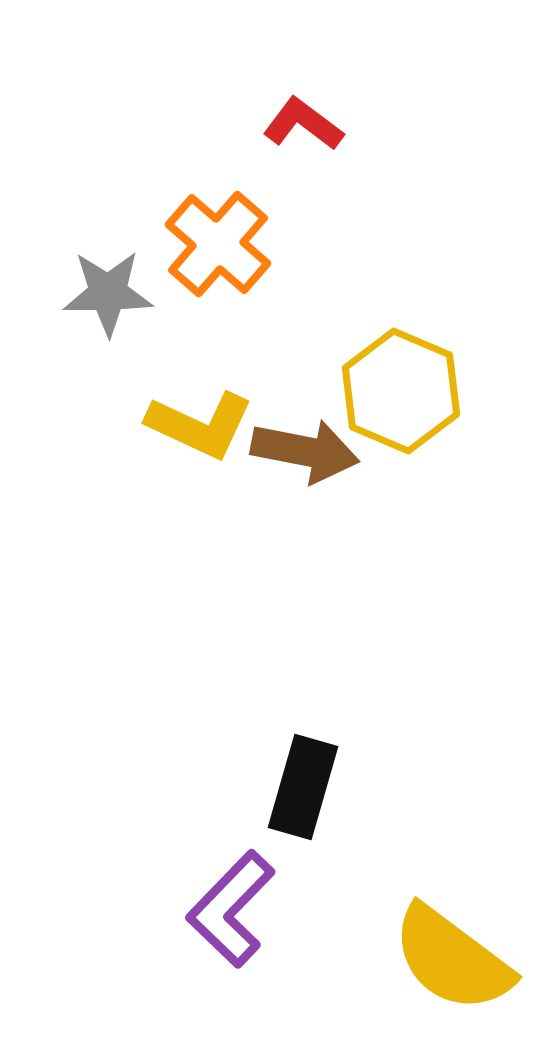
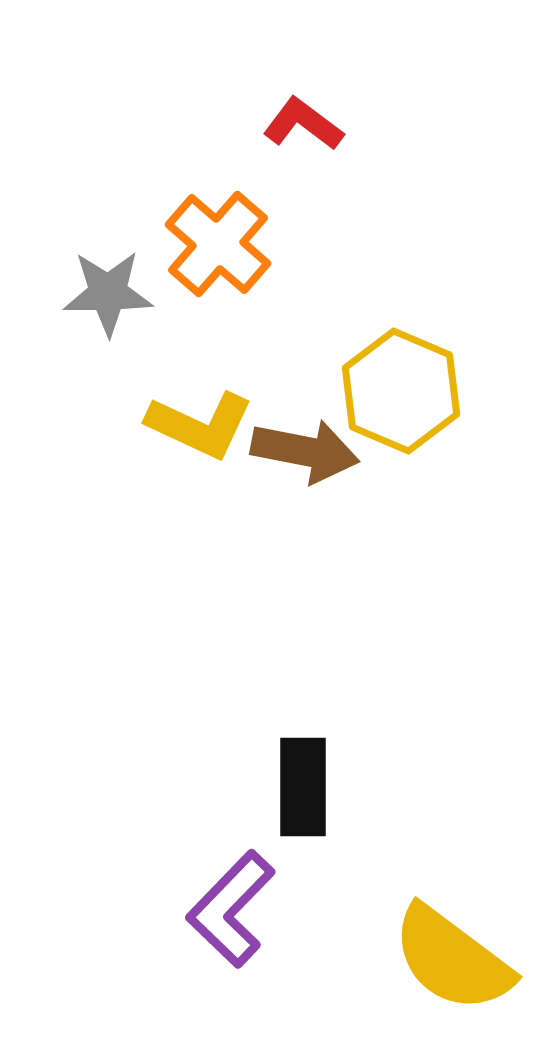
black rectangle: rotated 16 degrees counterclockwise
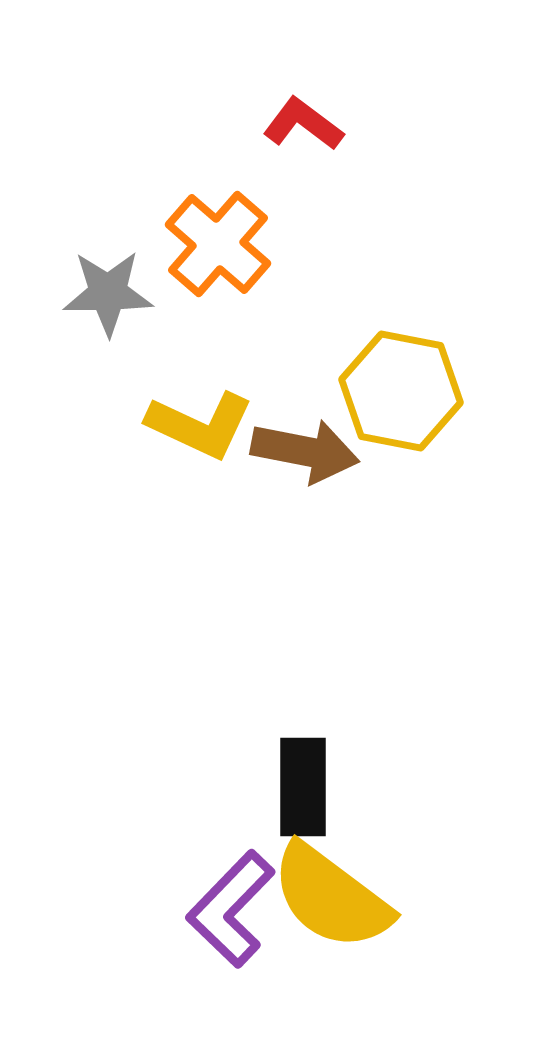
yellow hexagon: rotated 12 degrees counterclockwise
yellow semicircle: moved 121 px left, 62 px up
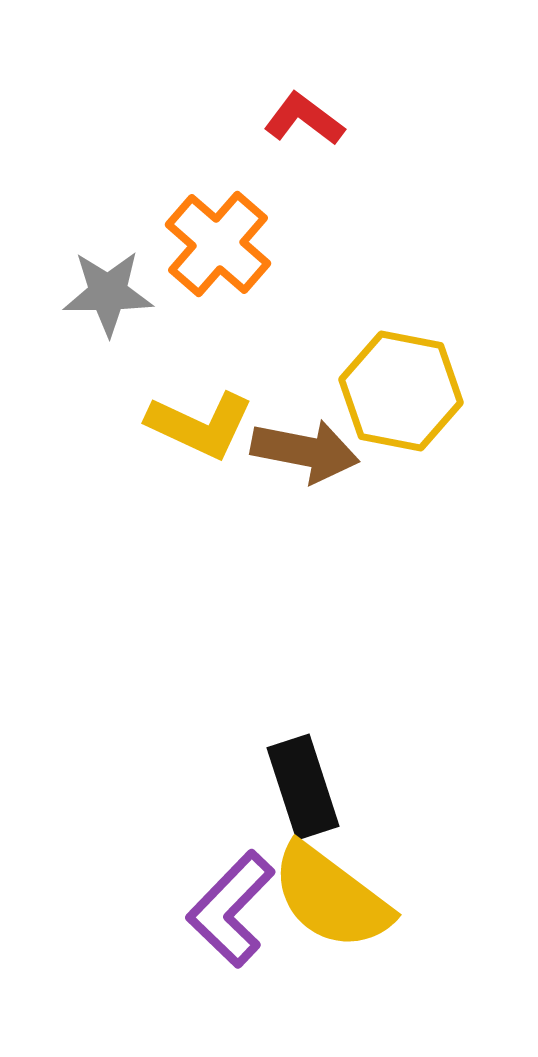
red L-shape: moved 1 px right, 5 px up
black rectangle: rotated 18 degrees counterclockwise
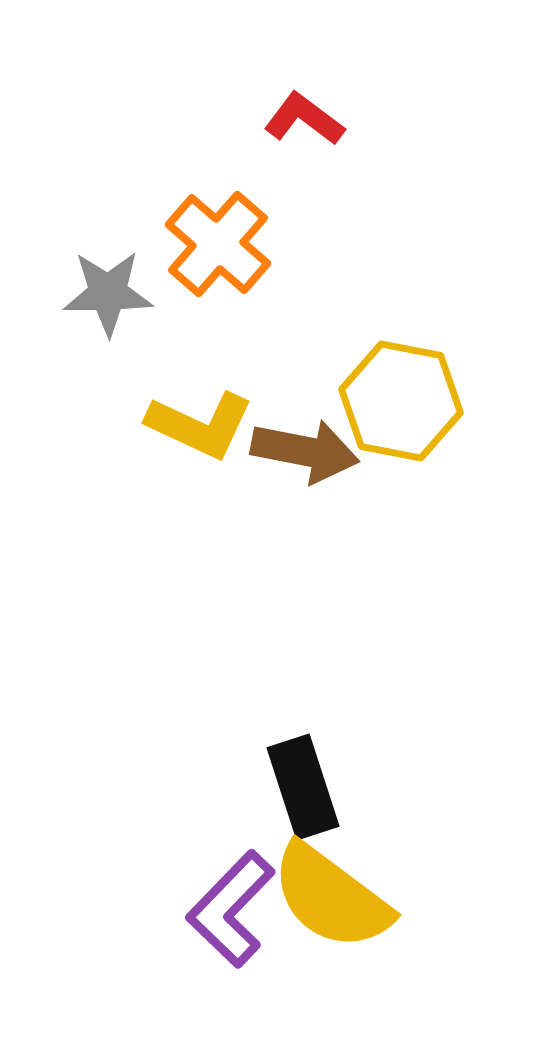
yellow hexagon: moved 10 px down
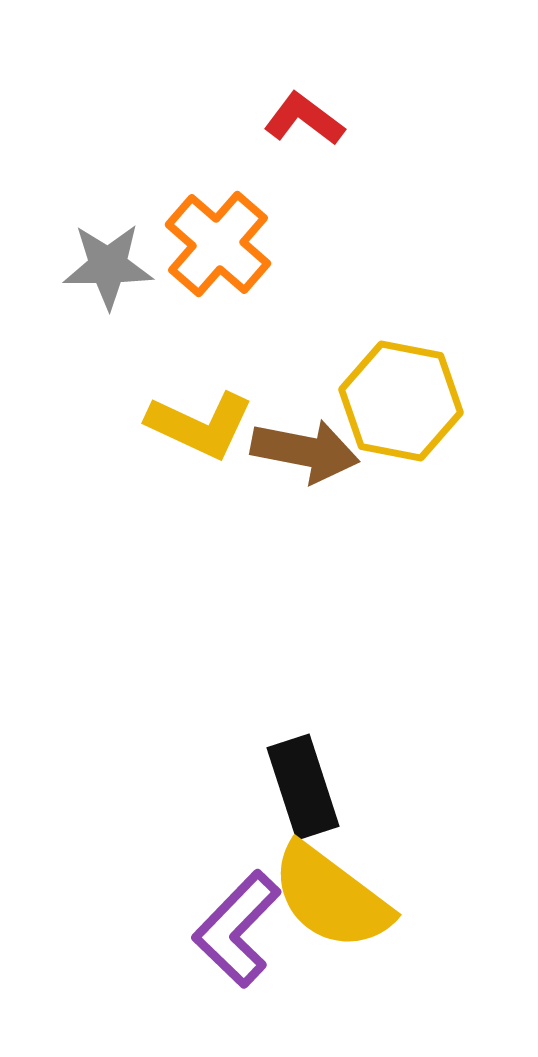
gray star: moved 27 px up
purple L-shape: moved 6 px right, 20 px down
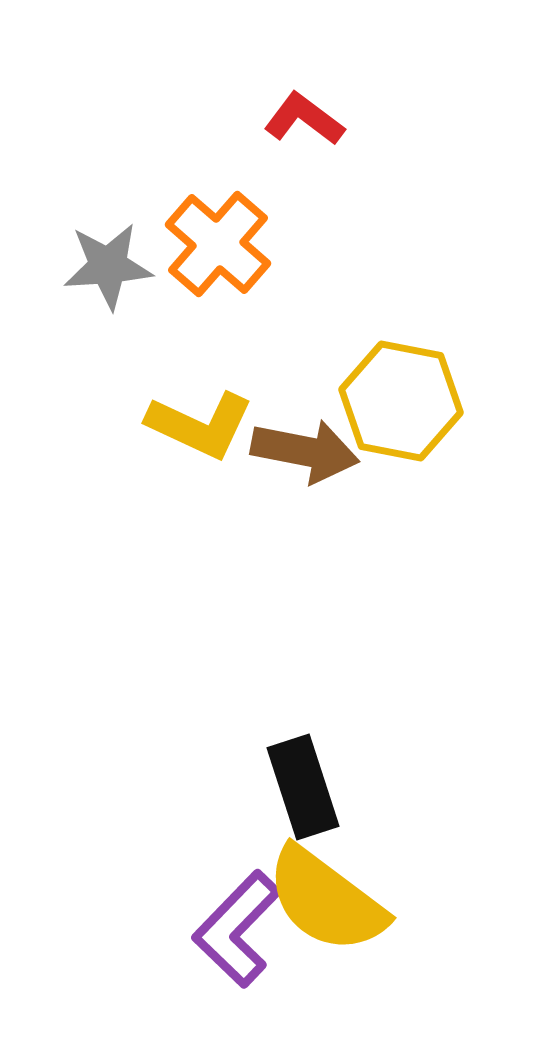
gray star: rotated 4 degrees counterclockwise
yellow semicircle: moved 5 px left, 3 px down
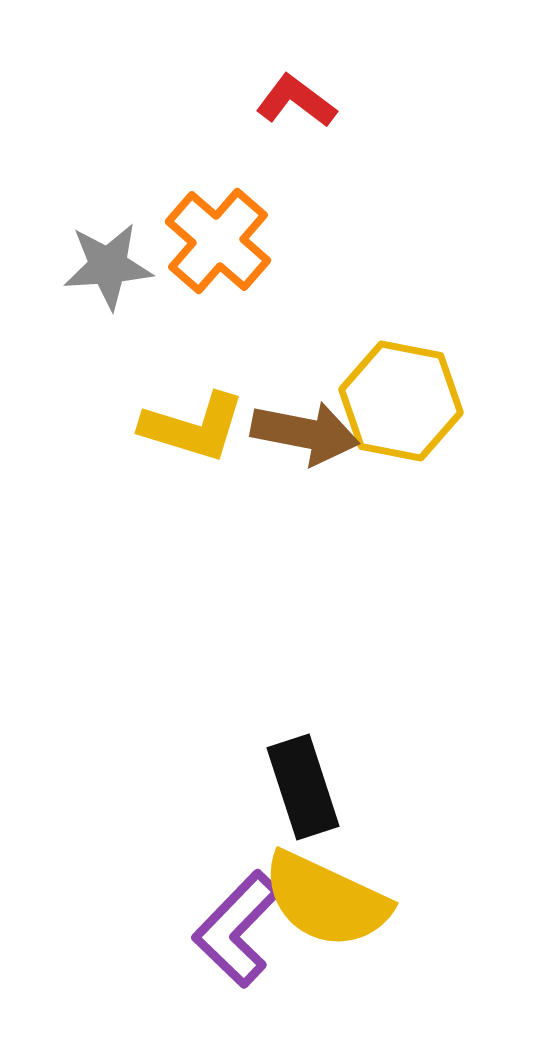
red L-shape: moved 8 px left, 18 px up
orange cross: moved 3 px up
yellow L-shape: moved 7 px left, 2 px down; rotated 8 degrees counterclockwise
brown arrow: moved 18 px up
yellow semicircle: rotated 12 degrees counterclockwise
